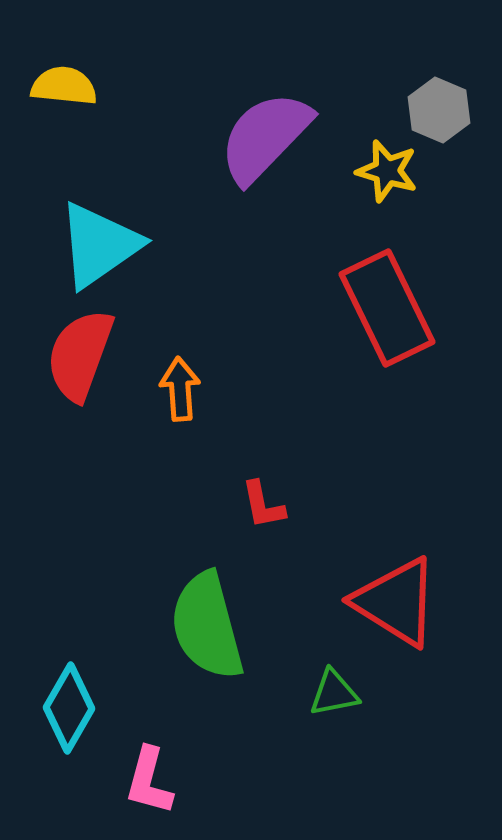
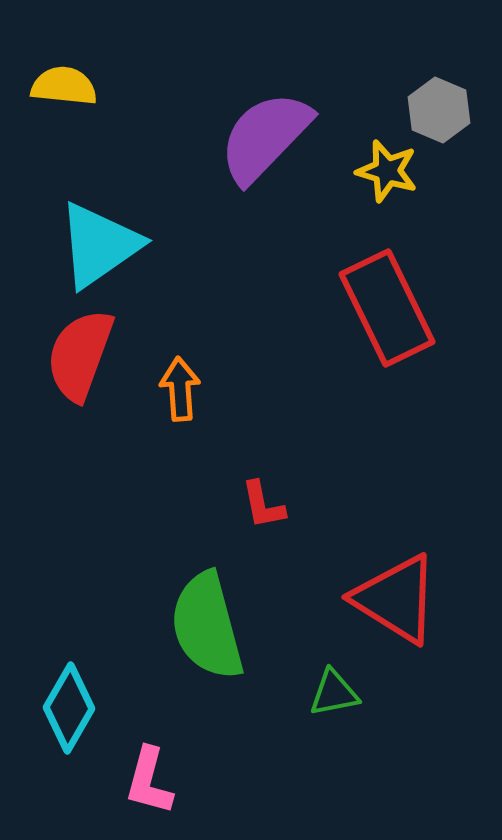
red triangle: moved 3 px up
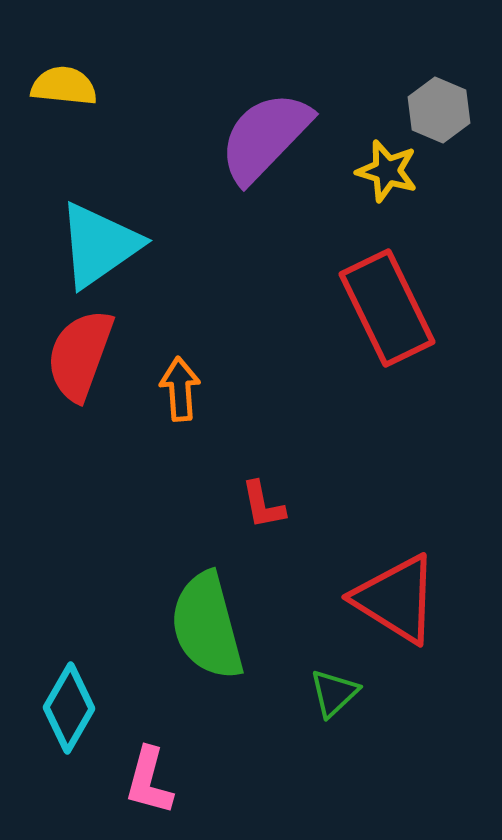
green triangle: rotated 32 degrees counterclockwise
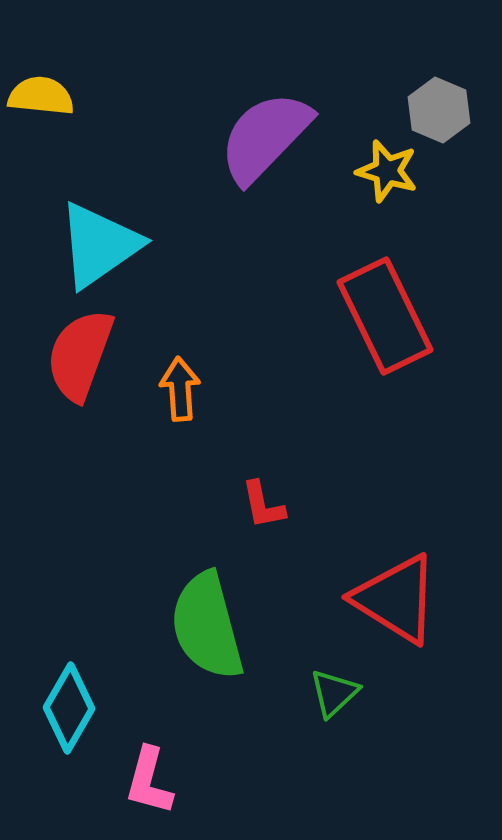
yellow semicircle: moved 23 px left, 10 px down
red rectangle: moved 2 px left, 8 px down
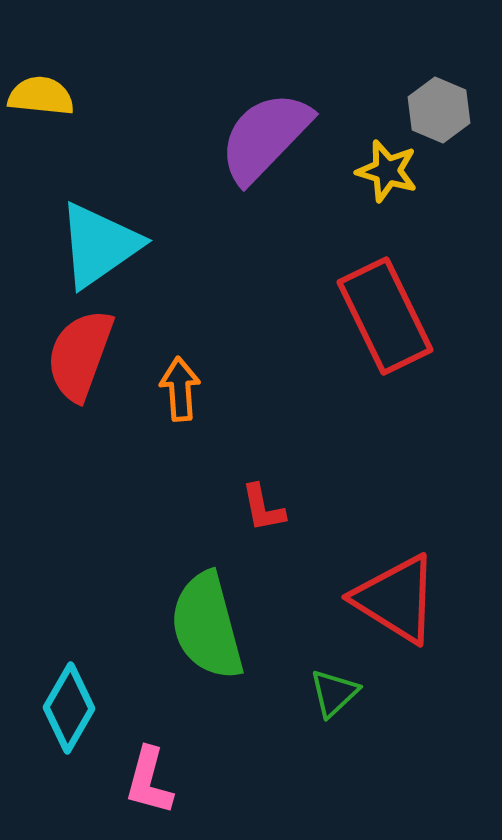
red L-shape: moved 3 px down
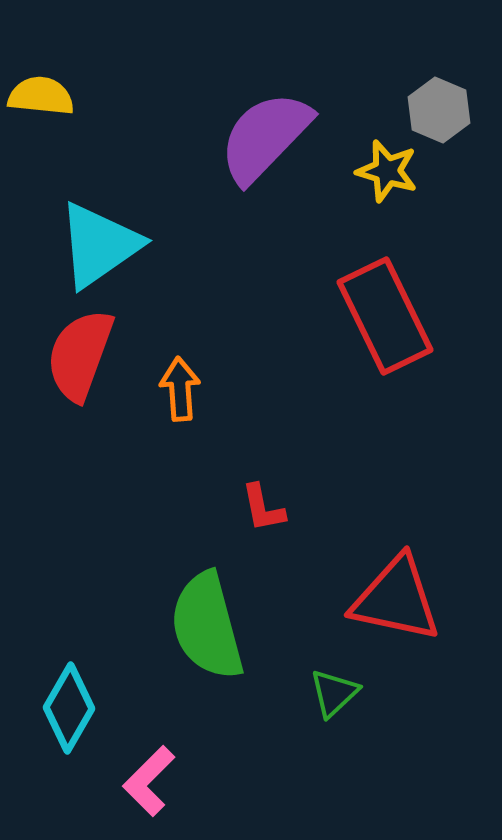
red triangle: rotated 20 degrees counterclockwise
pink L-shape: rotated 30 degrees clockwise
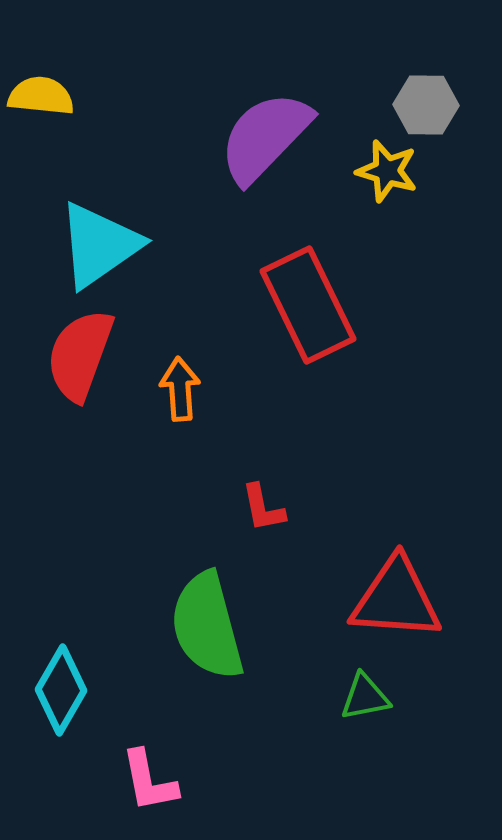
gray hexagon: moved 13 px left, 5 px up; rotated 22 degrees counterclockwise
red rectangle: moved 77 px left, 11 px up
red triangle: rotated 8 degrees counterclockwise
green triangle: moved 31 px right, 4 px down; rotated 32 degrees clockwise
cyan diamond: moved 8 px left, 18 px up
pink L-shape: rotated 56 degrees counterclockwise
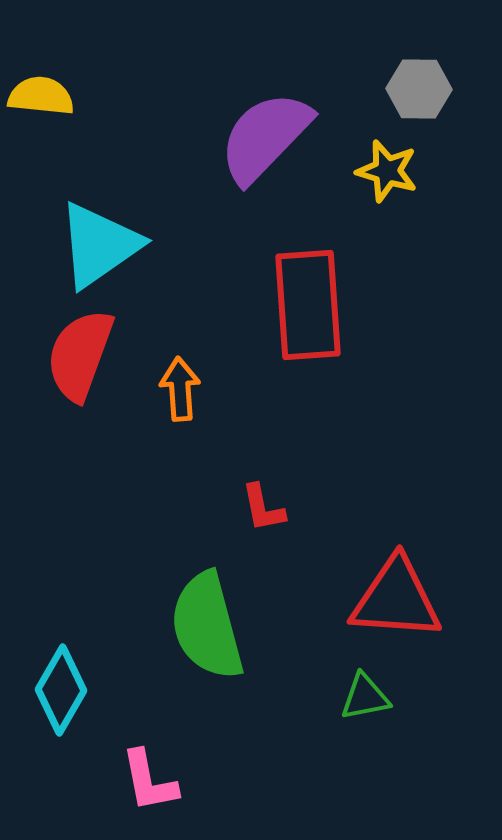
gray hexagon: moved 7 px left, 16 px up
red rectangle: rotated 22 degrees clockwise
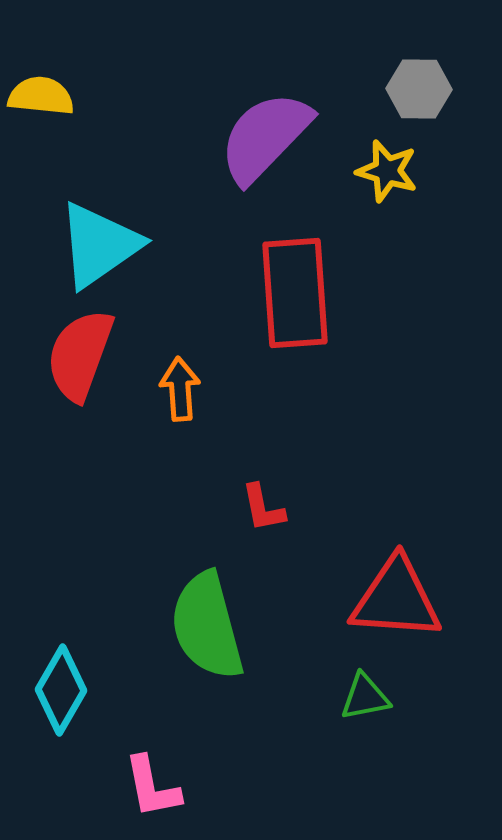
red rectangle: moved 13 px left, 12 px up
pink L-shape: moved 3 px right, 6 px down
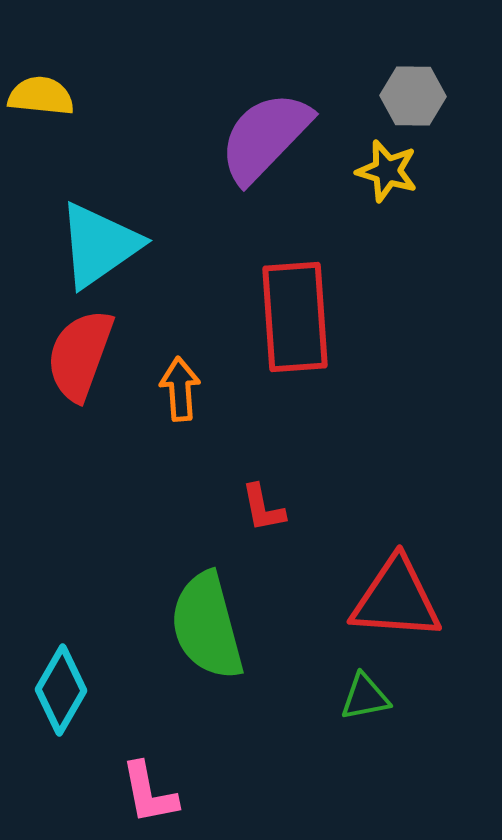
gray hexagon: moved 6 px left, 7 px down
red rectangle: moved 24 px down
pink L-shape: moved 3 px left, 6 px down
